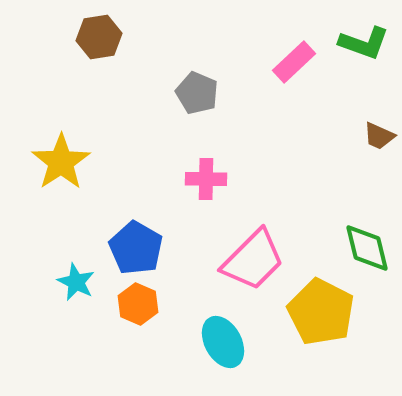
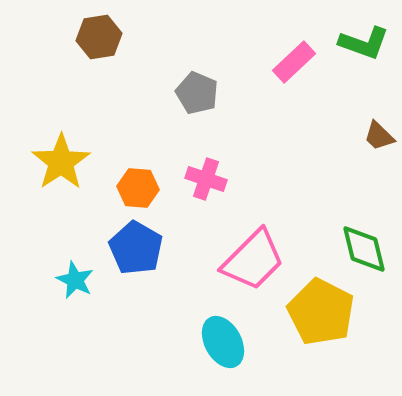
brown trapezoid: rotated 20 degrees clockwise
pink cross: rotated 18 degrees clockwise
green diamond: moved 3 px left, 1 px down
cyan star: moved 1 px left, 2 px up
orange hexagon: moved 116 px up; rotated 18 degrees counterclockwise
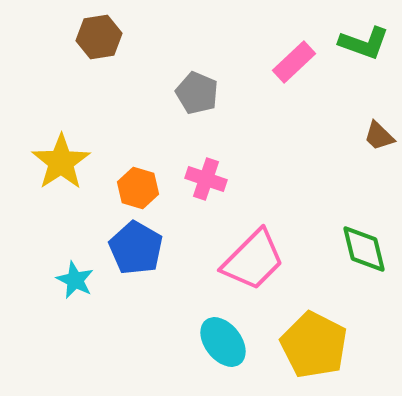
orange hexagon: rotated 12 degrees clockwise
yellow pentagon: moved 7 px left, 33 px down
cyan ellipse: rotated 9 degrees counterclockwise
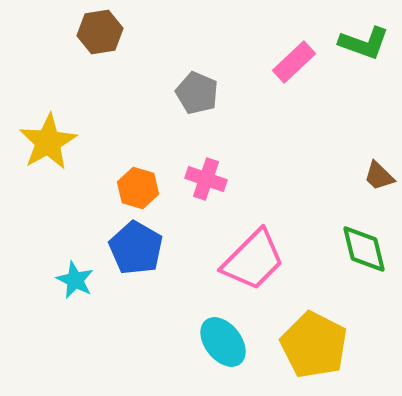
brown hexagon: moved 1 px right, 5 px up
brown trapezoid: moved 40 px down
yellow star: moved 13 px left, 20 px up; rotated 4 degrees clockwise
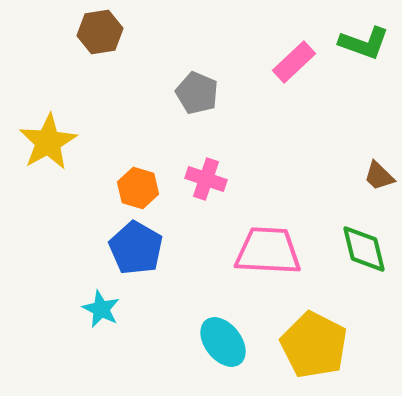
pink trapezoid: moved 15 px right, 9 px up; rotated 132 degrees counterclockwise
cyan star: moved 26 px right, 29 px down
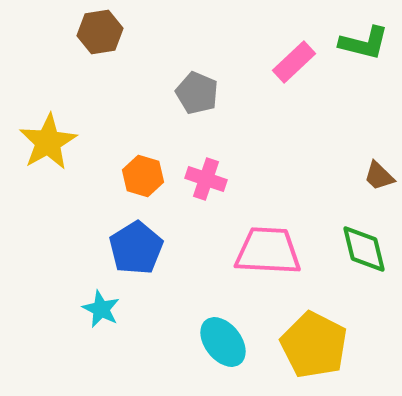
green L-shape: rotated 6 degrees counterclockwise
orange hexagon: moved 5 px right, 12 px up
blue pentagon: rotated 10 degrees clockwise
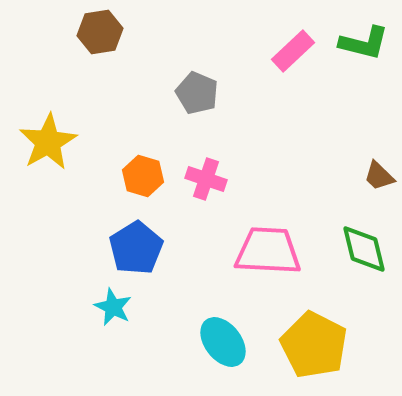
pink rectangle: moved 1 px left, 11 px up
cyan star: moved 12 px right, 2 px up
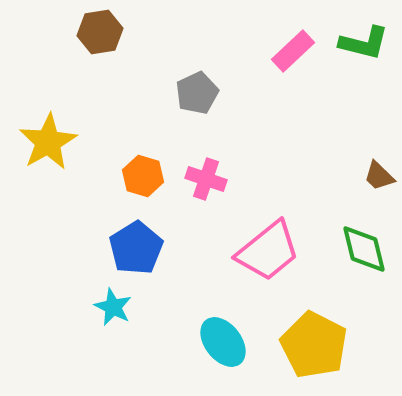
gray pentagon: rotated 24 degrees clockwise
pink trapezoid: rotated 138 degrees clockwise
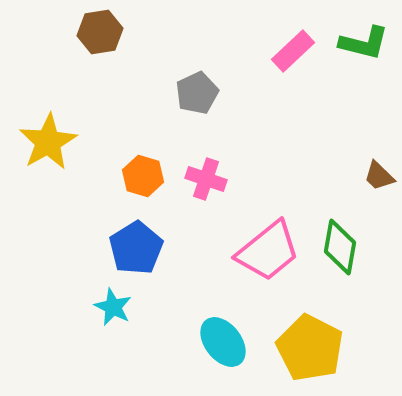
green diamond: moved 24 px left, 2 px up; rotated 24 degrees clockwise
yellow pentagon: moved 4 px left, 3 px down
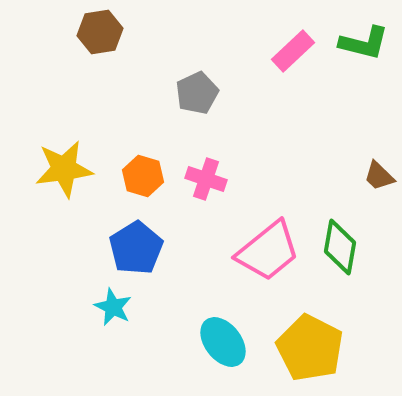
yellow star: moved 16 px right, 27 px down; rotated 22 degrees clockwise
